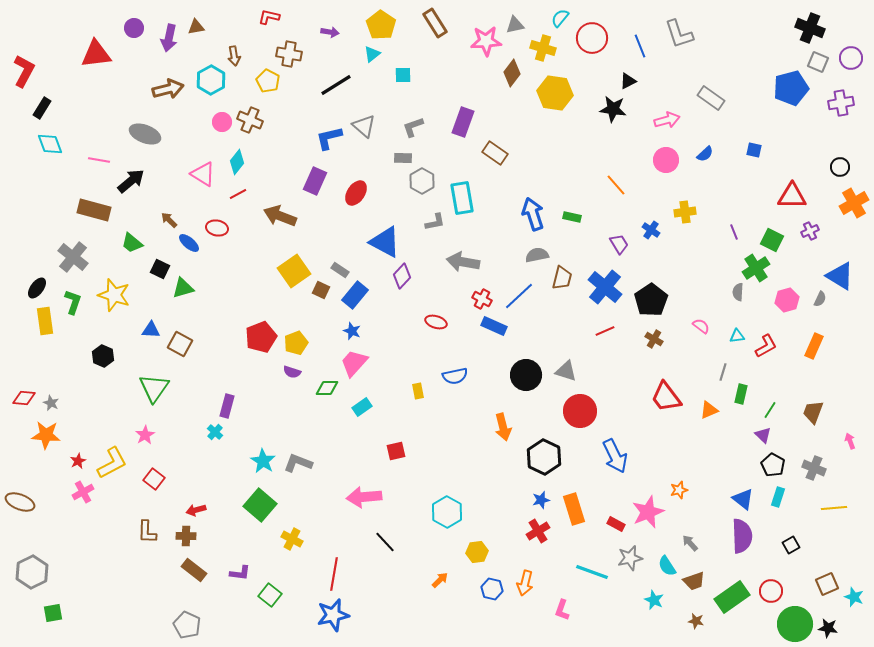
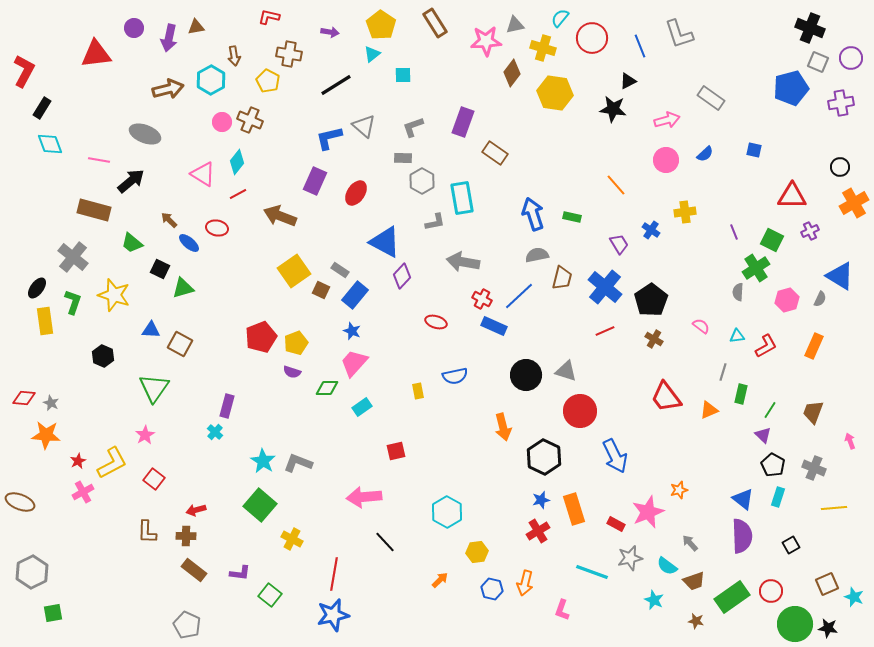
cyan semicircle at (667, 566): rotated 20 degrees counterclockwise
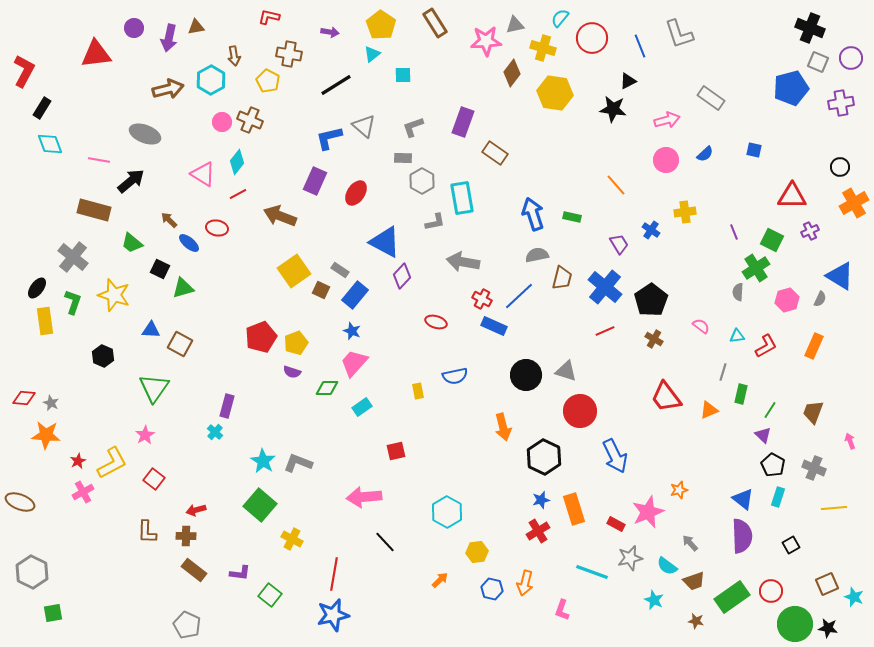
gray hexagon at (32, 572): rotated 8 degrees counterclockwise
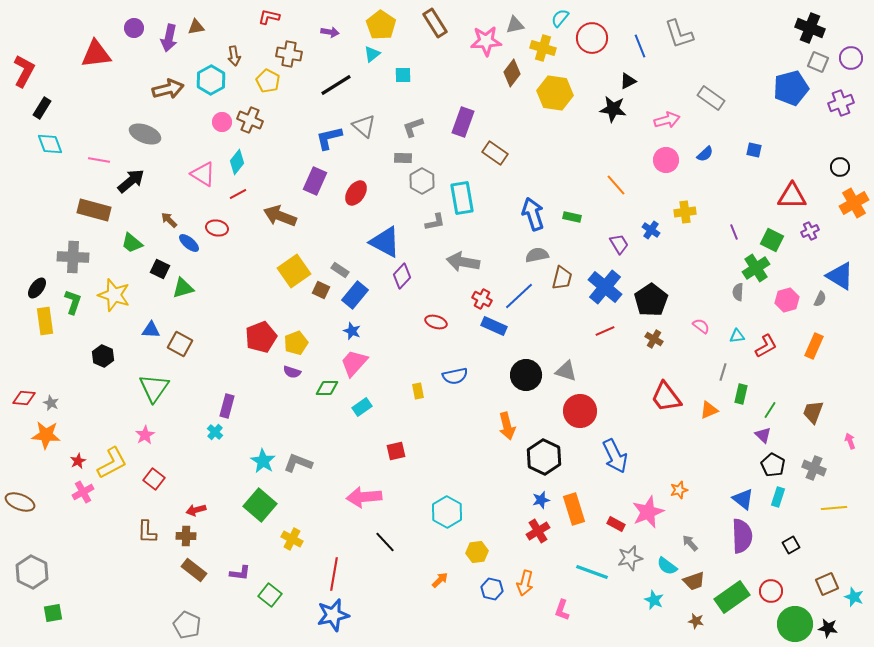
purple cross at (841, 103): rotated 10 degrees counterclockwise
gray cross at (73, 257): rotated 36 degrees counterclockwise
orange arrow at (503, 427): moved 4 px right, 1 px up
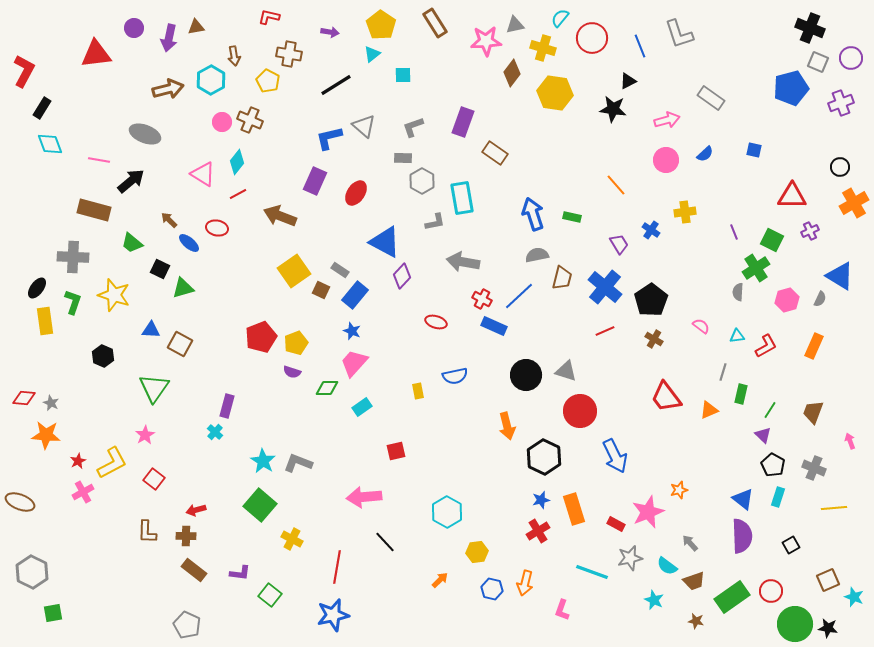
red line at (334, 574): moved 3 px right, 7 px up
brown square at (827, 584): moved 1 px right, 4 px up
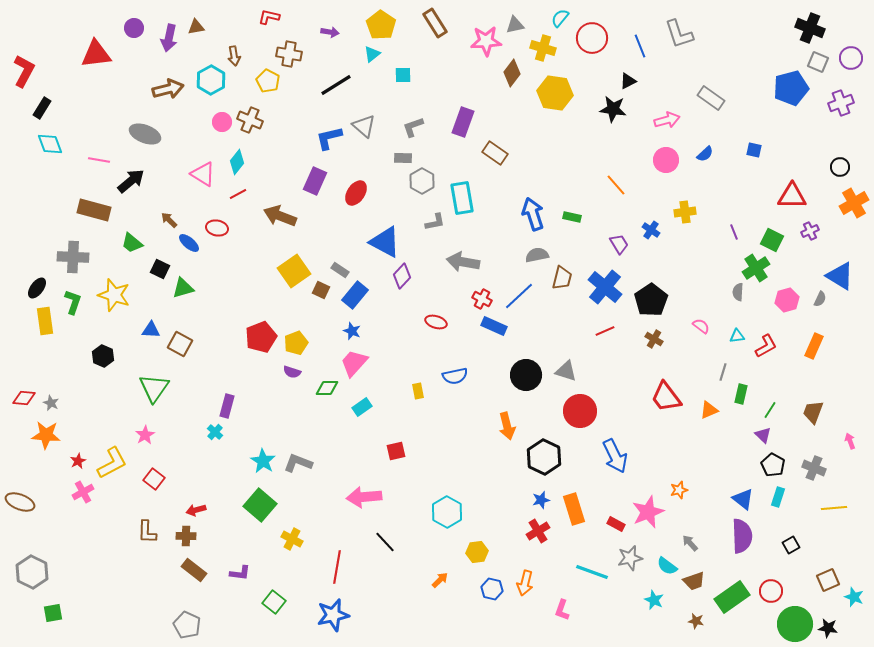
green square at (270, 595): moved 4 px right, 7 px down
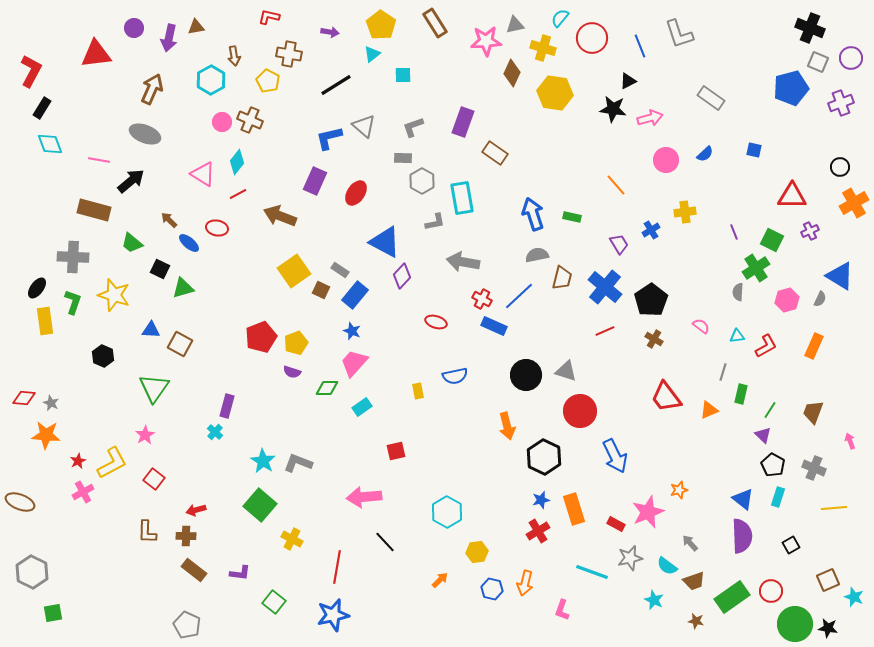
red L-shape at (24, 71): moved 7 px right
brown diamond at (512, 73): rotated 12 degrees counterclockwise
brown arrow at (168, 89): moved 16 px left; rotated 52 degrees counterclockwise
pink arrow at (667, 120): moved 17 px left, 2 px up
blue cross at (651, 230): rotated 24 degrees clockwise
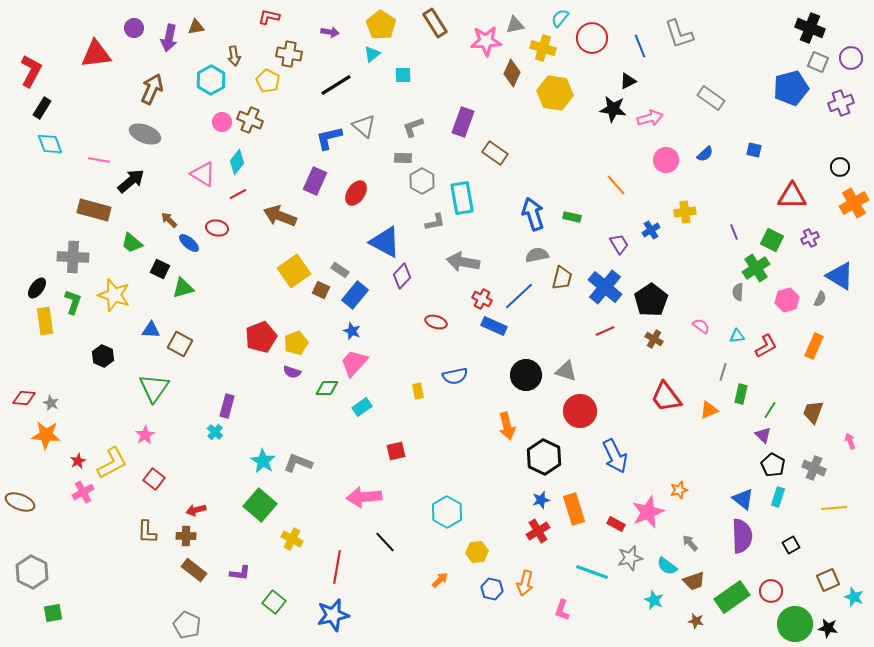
purple cross at (810, 231): moved 7 px down
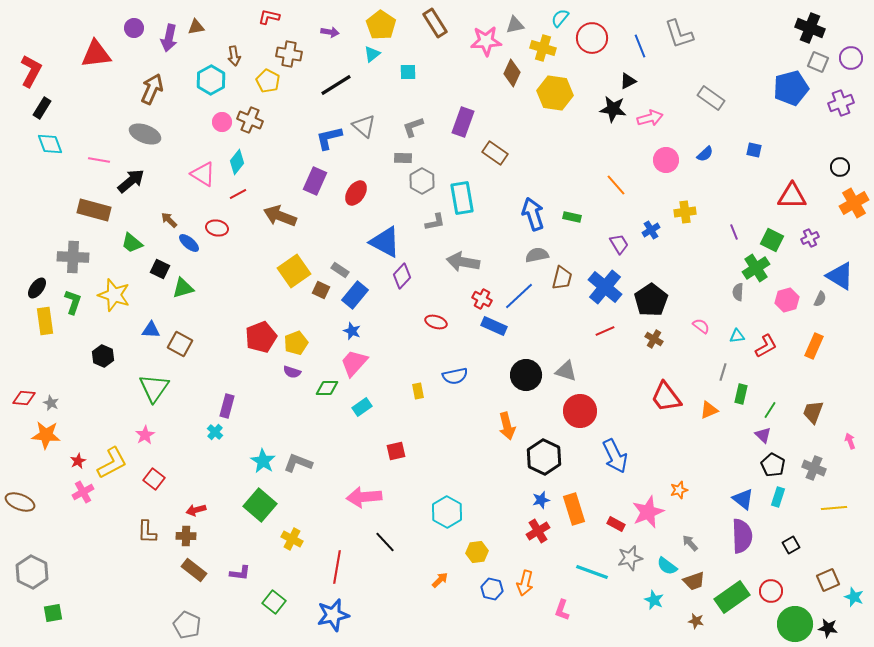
cyan square at (403, 75): moved 5 px right, 3 px up
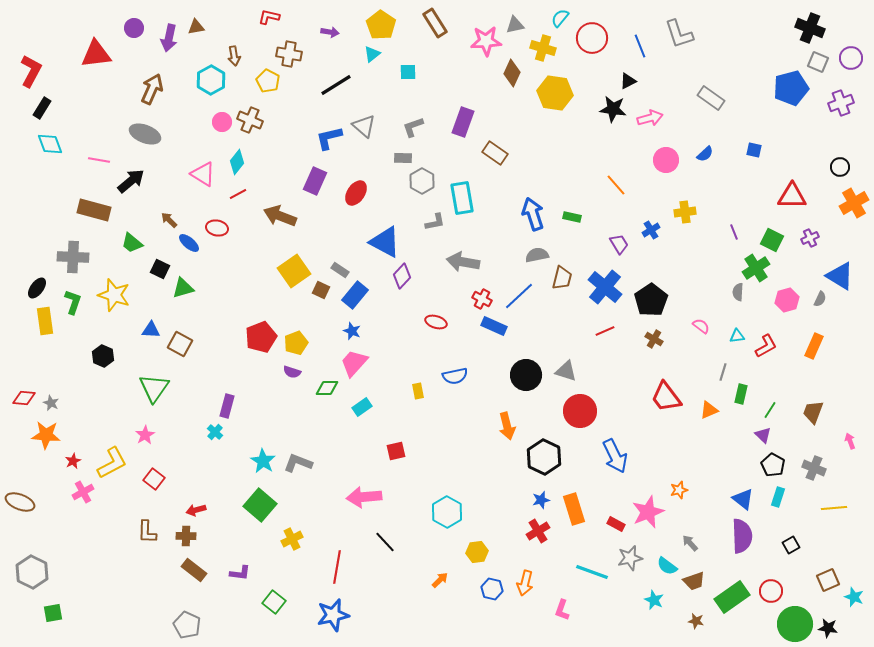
red star at (78, 461): moved 5 px left
yellow cross at (292, 539): rotated 35 degrees clockwise
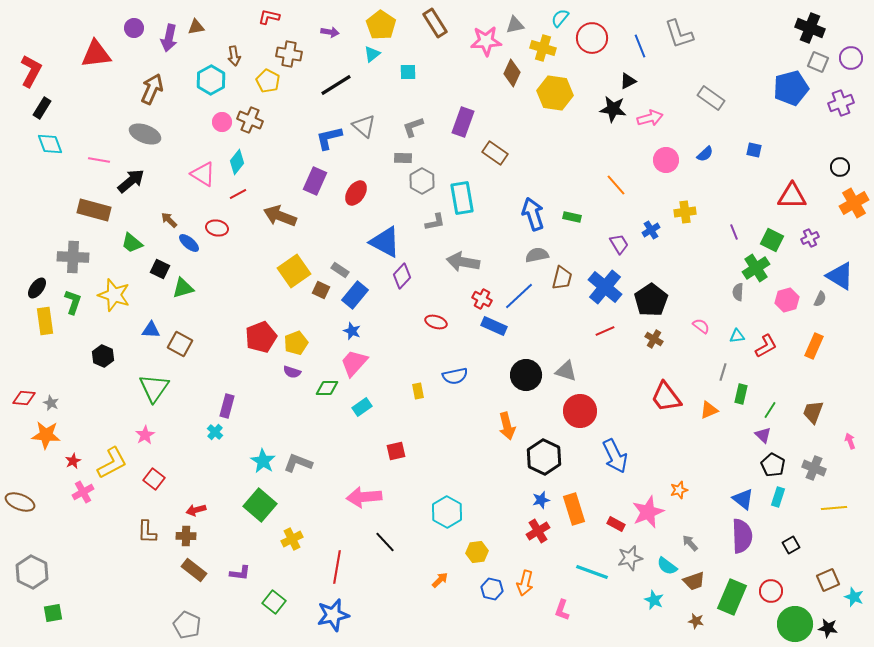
green rectangle at (732, 597): rotated 32 degrees counterclockwise
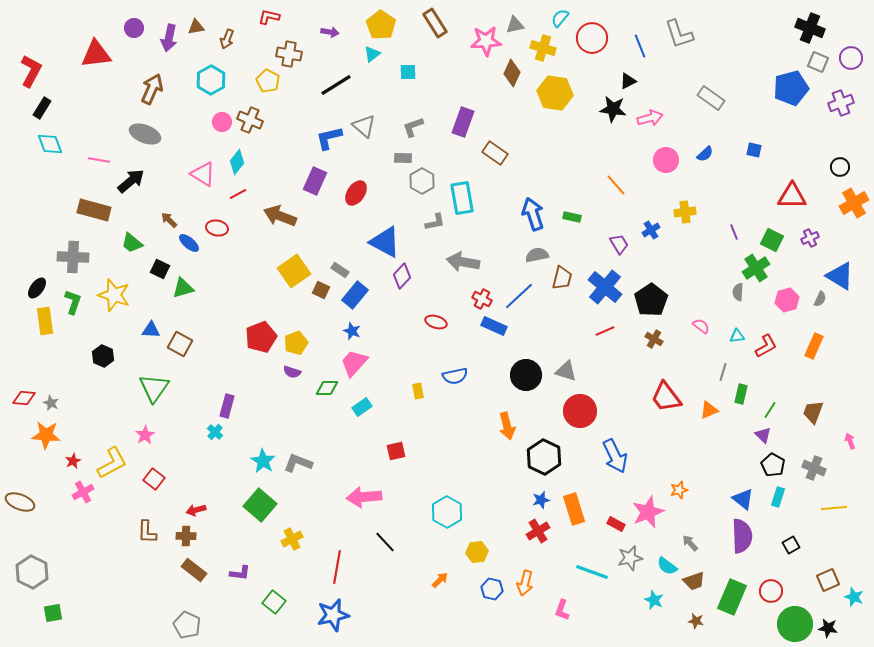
brown arrow at (234, 56): moved 7 px left, 17 px up; rotated 30 degrees clockwise
